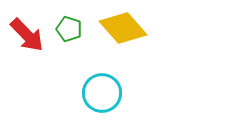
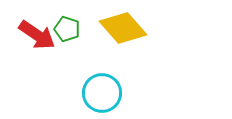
green pentagon: moved 2 px left
red arrow: moved 10 px right; rotated 12 degrees counterclockwise
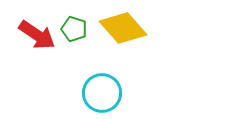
green pentagon: moved 7 px right
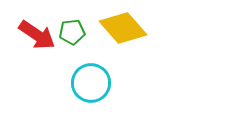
green pentagon: moved 2 px left, 3 px down; rotated 25 degrees counterclockwise
cyan circle: moved 11 px left, 10 px up
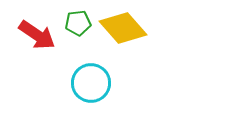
green pentagon: moved 6 px right, 9 px up
